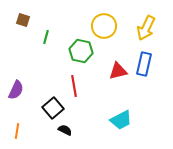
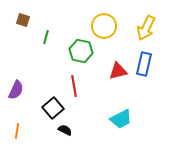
cyan trapezoid: moved 1 px up
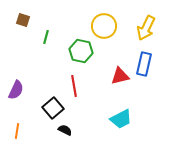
red triangle: moved 2 px right, 5 px down
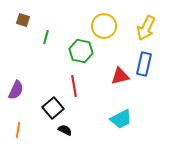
orange line: moved 1 px right, 1 px up
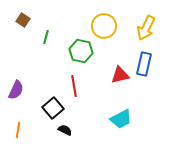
brown square: rotated 16 degrees clockwise
red triangle: moved 1 px up
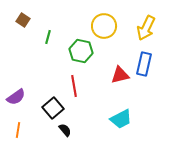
green line: moved 2 px right
purple semicircle: moved 7 px down; rotated 30 degrees clockwise
black semicircle: rotated 24 degrees clockwise
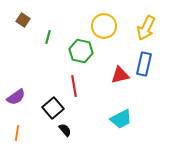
orange line: moved 1 px left, 3 px down
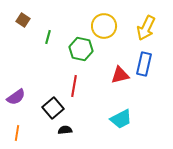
green hexagon: moved 2 px up
red line: rotated 20 degrees clockwise
black semicircle: rotated 56 degrees counterclockwise
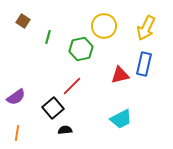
brown square: moved 1 px down
green hexagon: rotated 25 degrees counterclockwise
red line: moved 2 px left; rotated 35 degrees clockwise
